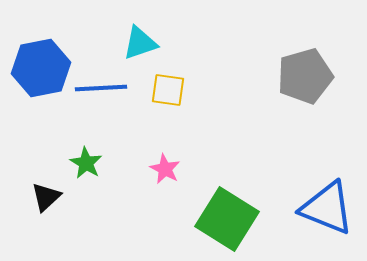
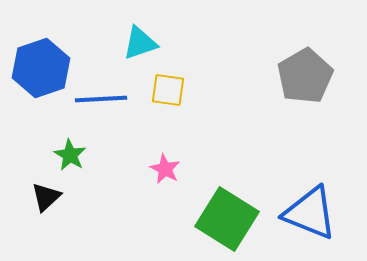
blue hexagon: rotated 8 degrees counterclockwise
gray pentagon: rotated 14 degrees counterclockwise
blue line: moved 11 px down
green star: moved 16 px left, 8 px up
blue triangle: moved 17 px left, 5 px down
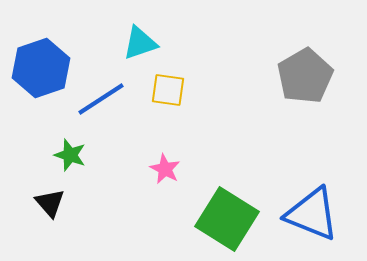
blue line: rotated 30 degrees counterclockwise
green star: rotated 12 degrees counterclockwise
black triangle: moved 4 px right, 6 px down; rotated 28 degrees counterclockwise
blue triangle: moved 2 px right, 1 px down
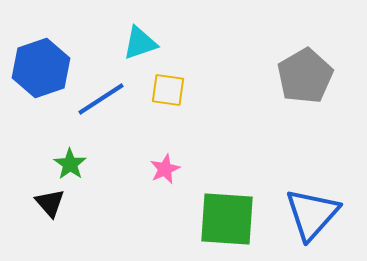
green star: moved 9 px down; rotated 16 degrees clockwise
pink star: rotated 20 degrees clockwise
blue triangle: rotated 50 degrees clockwise
green square: rotated 28 degrees counterclockwise
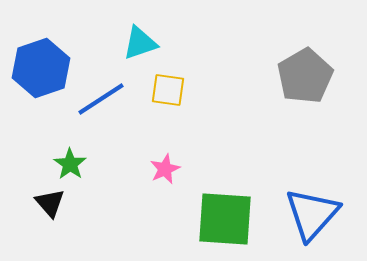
green square: moved 2 px left
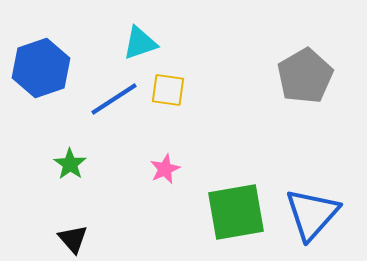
blue line: moved 13 px right
black triangle: moved 23 px right, 36 px down
green square: moved 11 px right, 7 px up; rotated 14 degrees counterclockwise
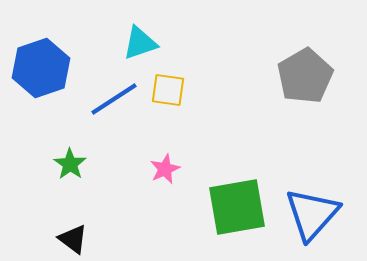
green square: moved 1 px right, 5 px up
black triangle: rotated 12 degrees counterclockwise
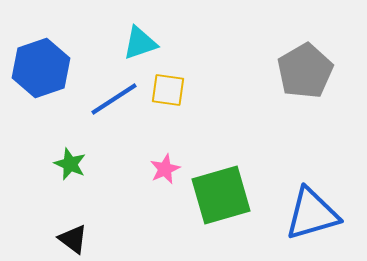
gray pentagon: moved 5 px up
green star: rotated 12 degrees counterclockwise
green square: moved 16 px left, 12 px up; rotated 6 degrees counterclockwise
blue triangle: rotated 32 degrees clockwise
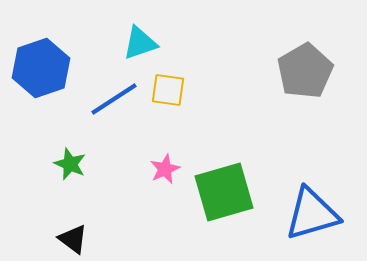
green square: moved 3 px right, 3 px up
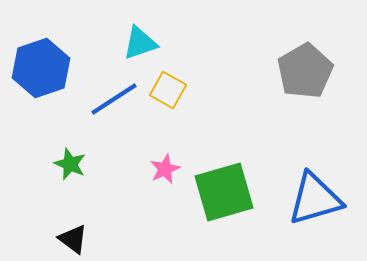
yellow square: rotated 21 degrees clockwise
blue triangle: moved 3 px right, 15 px up
